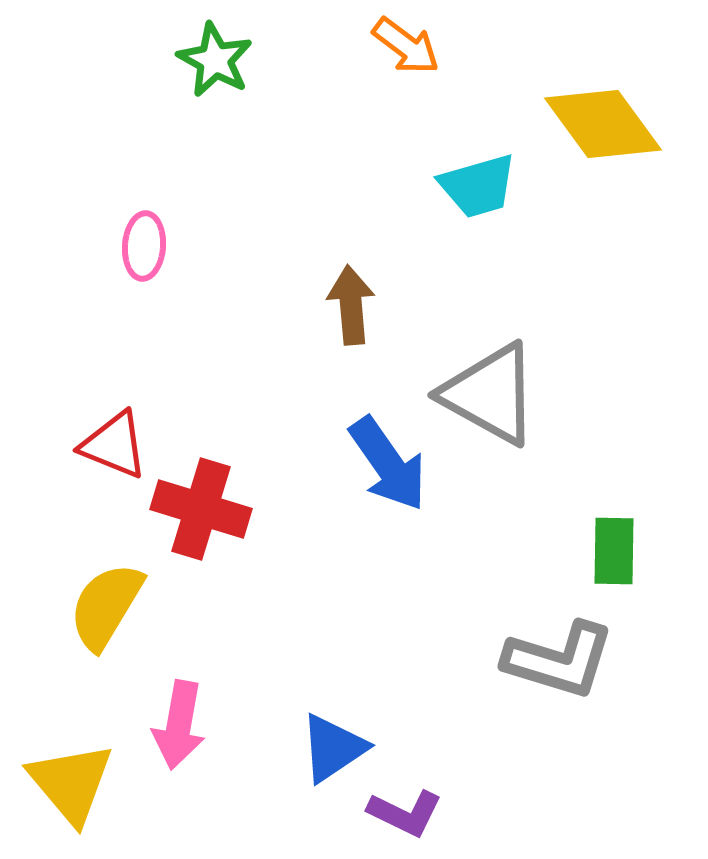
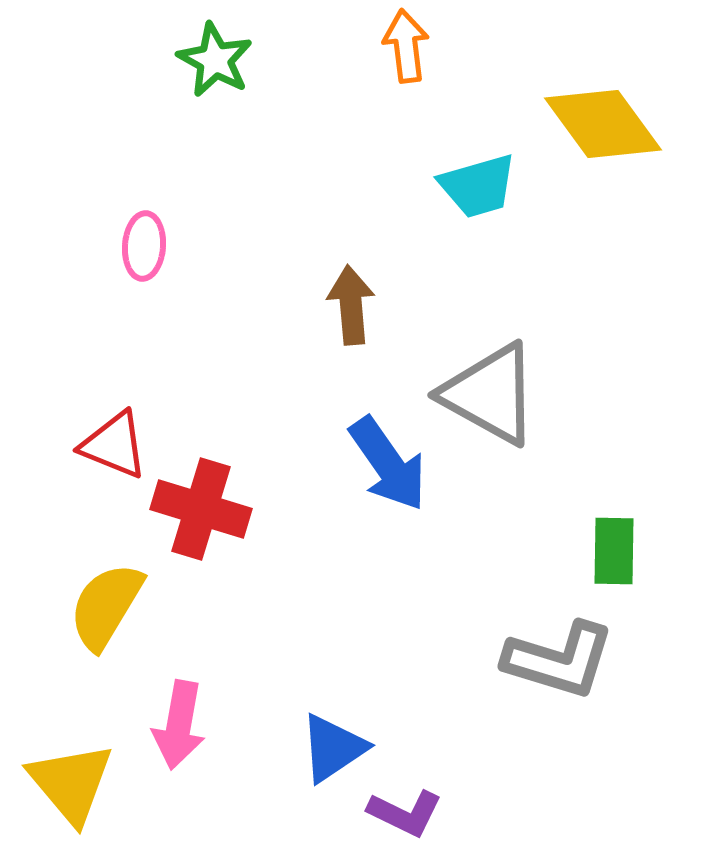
orange arrow: rotated 134 degrees counterclockwise
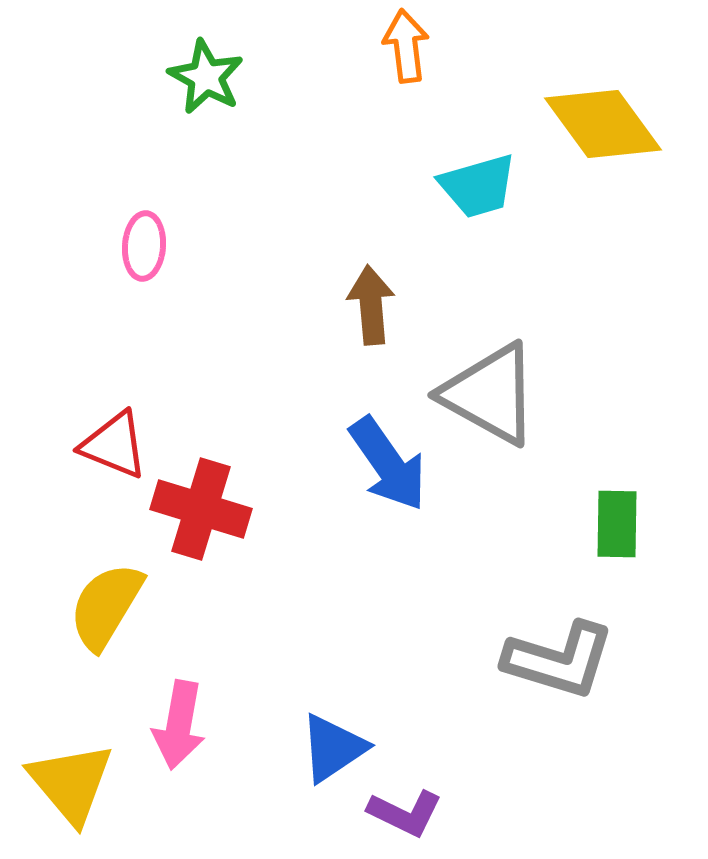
green star: moved 9 px left, 17 px down
brown arrow: moved 20 px right
green rectangle: moved 3 px right, 27 px up
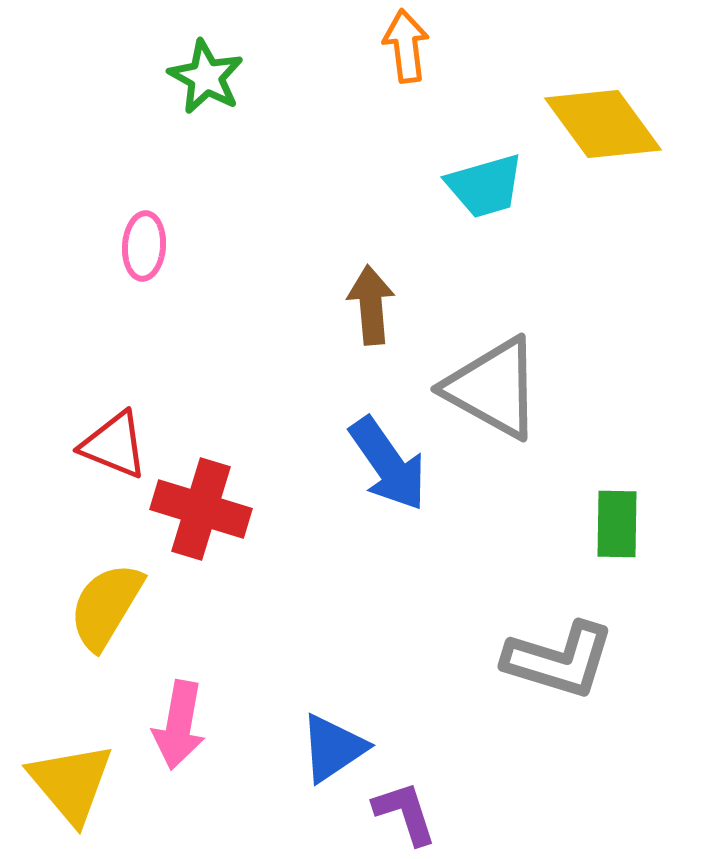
cyan trapezoid: moved 7 px right
gray triangle: moved 3 px right, 6 px up
purple L-shape: rotated 134 degrees counterclockwise
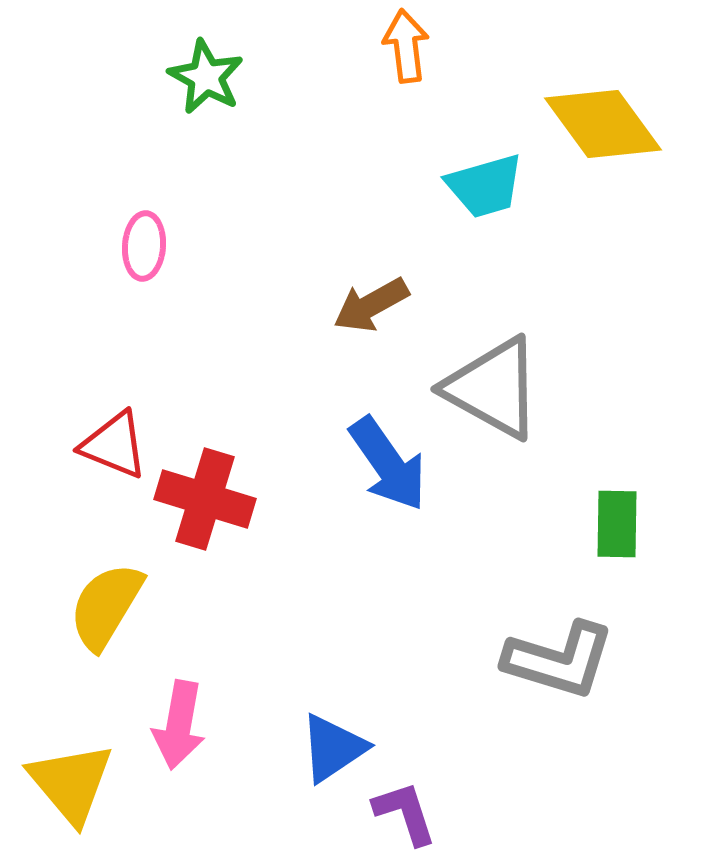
brown arrow: rotated 114 degrees counterclockwise
red cross: moved 4 px right, 10 px up
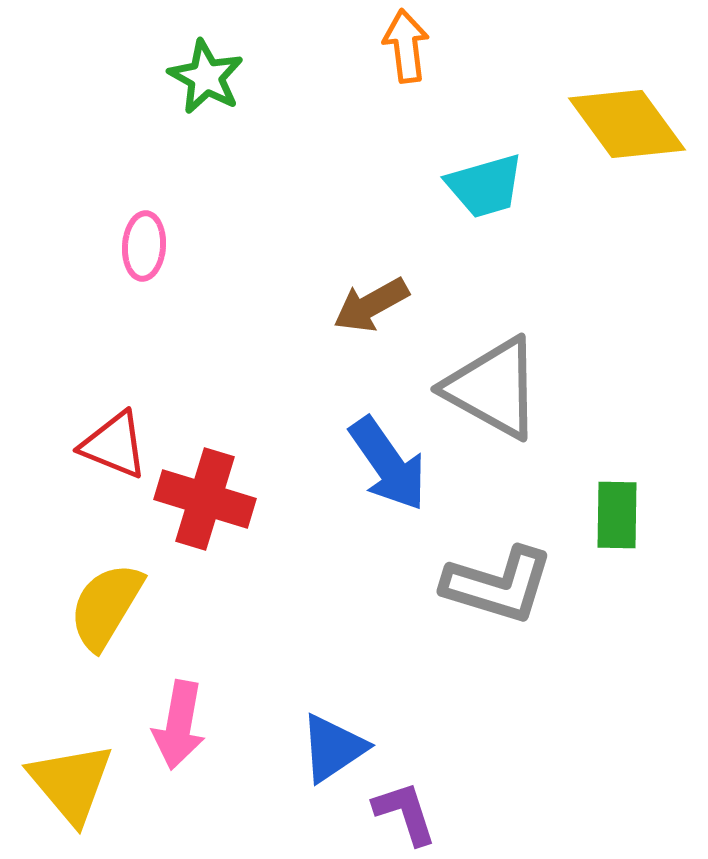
yellow diamond: moved 24 px right
green rectangle: moved 9 px up
gray L-shape: moved 61 px left, 75 px up
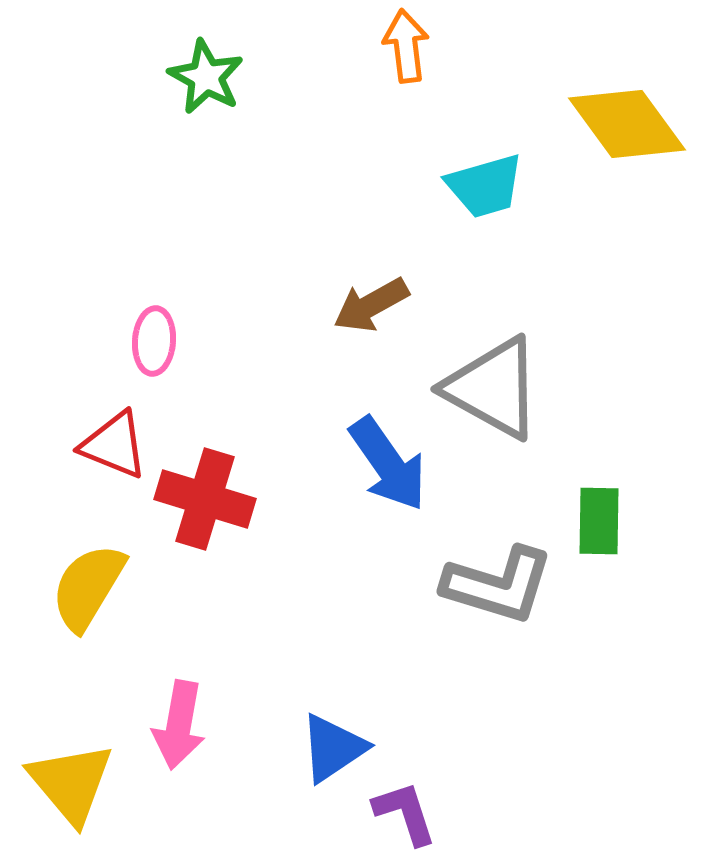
pink ellipse: moved 10 px right, 95 px down
green rectangle: moved 18 px left, 6 px down
yellow semicircle: moved 18 px left, 19 px up
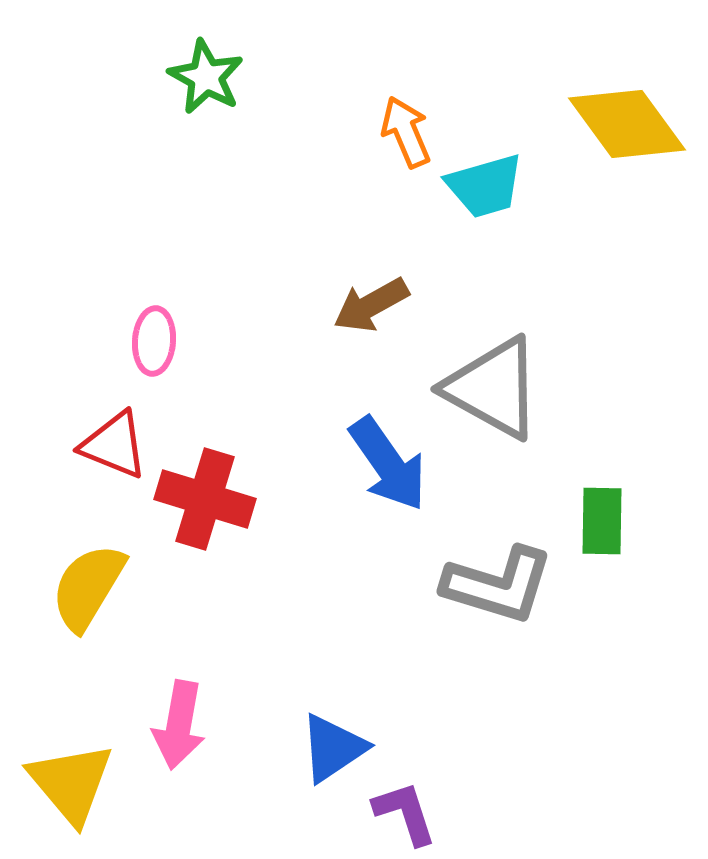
orange arrow: moved 86 px down; rotated 16 degrees counterclockwise
green rectangle: moved 3 px right
